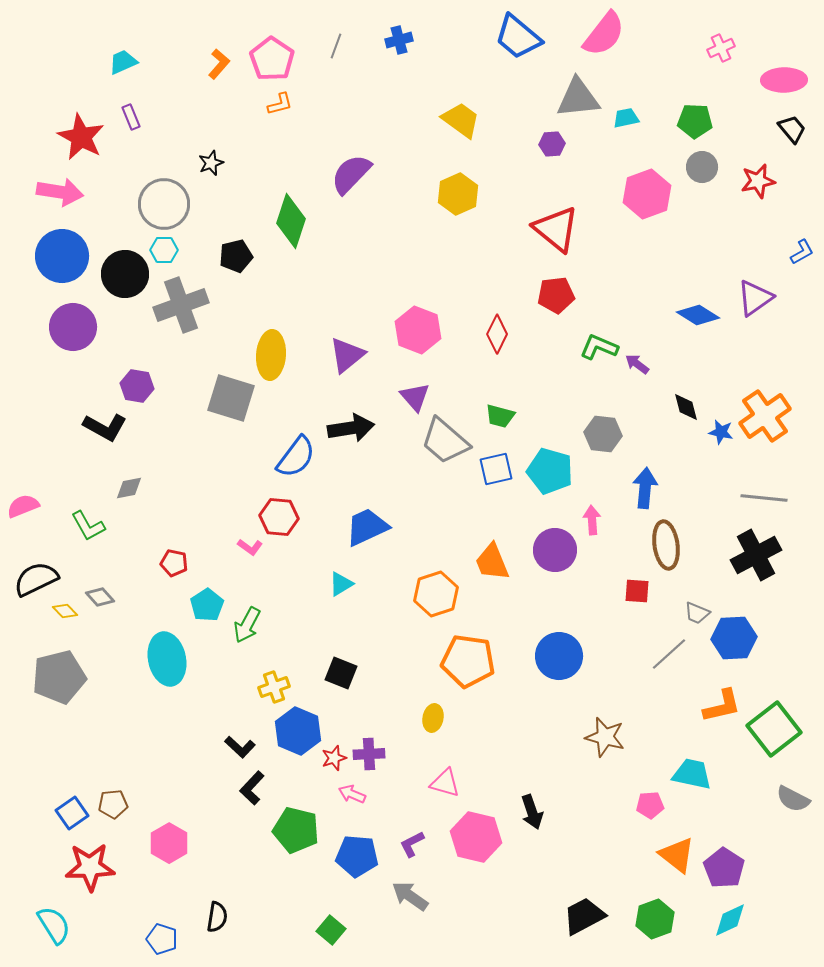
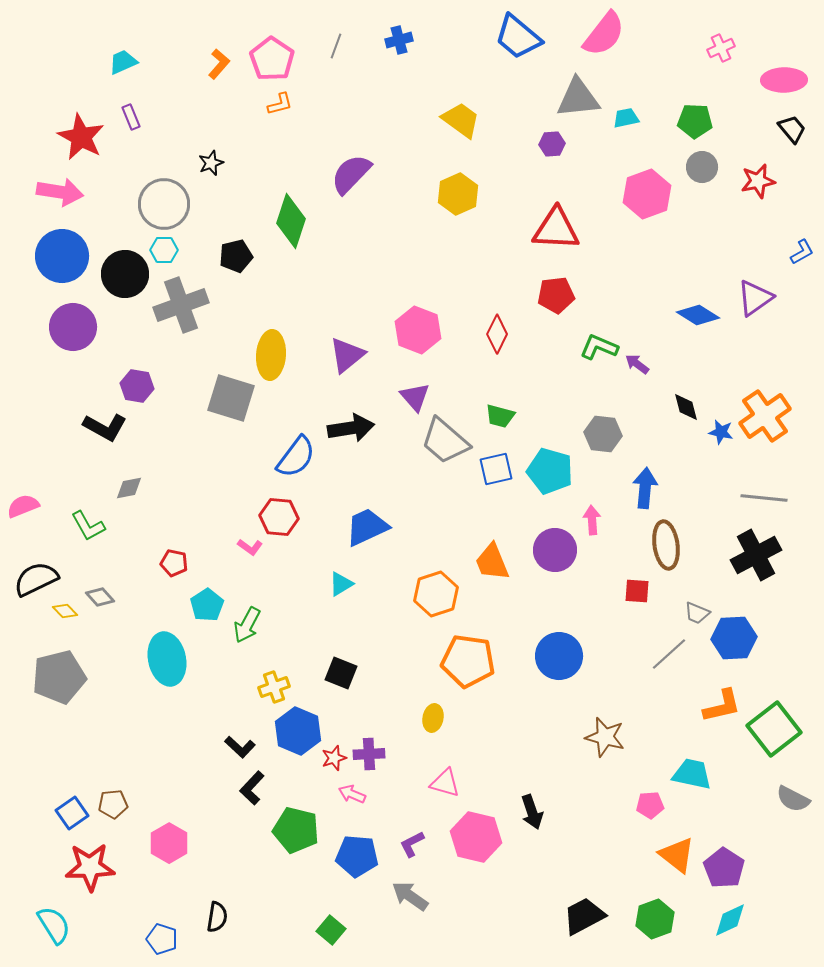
red triangle at (556, 229): rotated 36 degrees counterclockwise
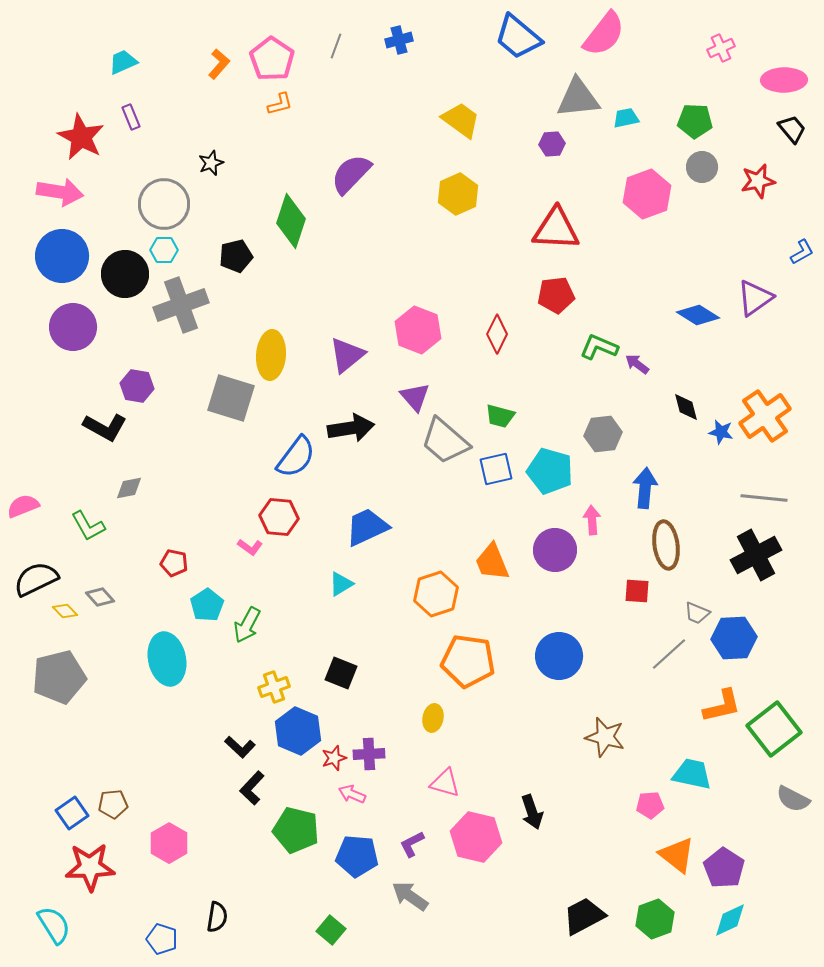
gray hexagon at (603, 434): rotated 12 degrees counterclockwise
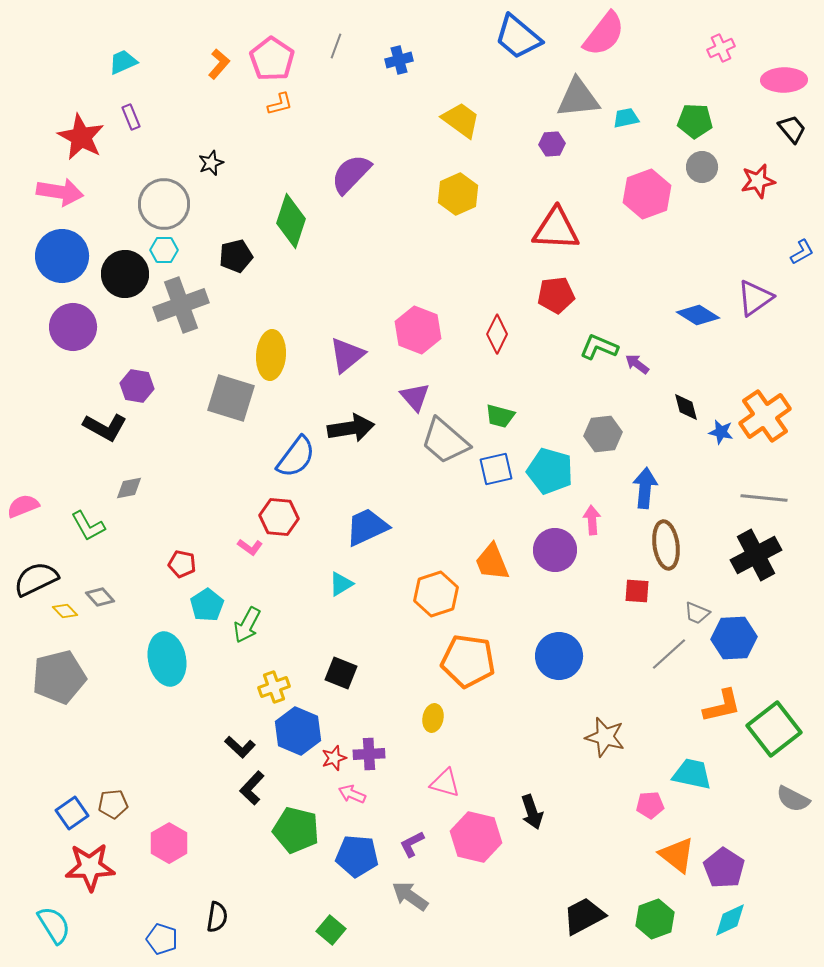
blue cross at (399, 40): moved 20 px down
red pentagon at (174, 563): moved 8 px right, 1 px down
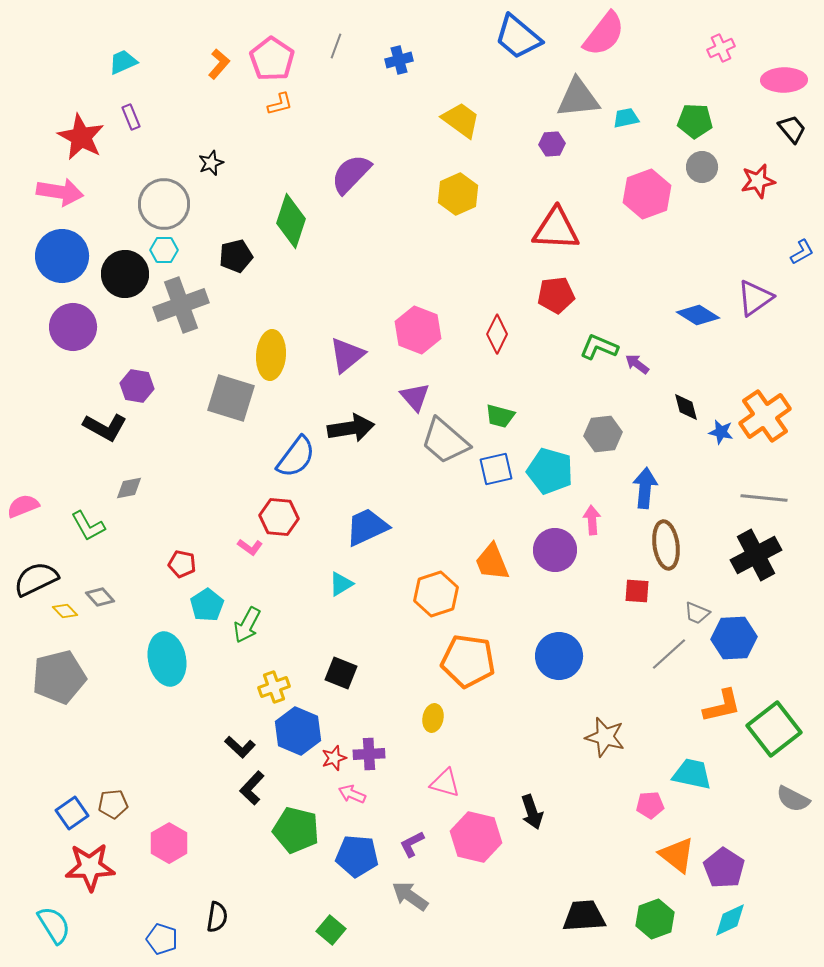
black trapezoid at (584, 916): rotated 24 degrees clockwise
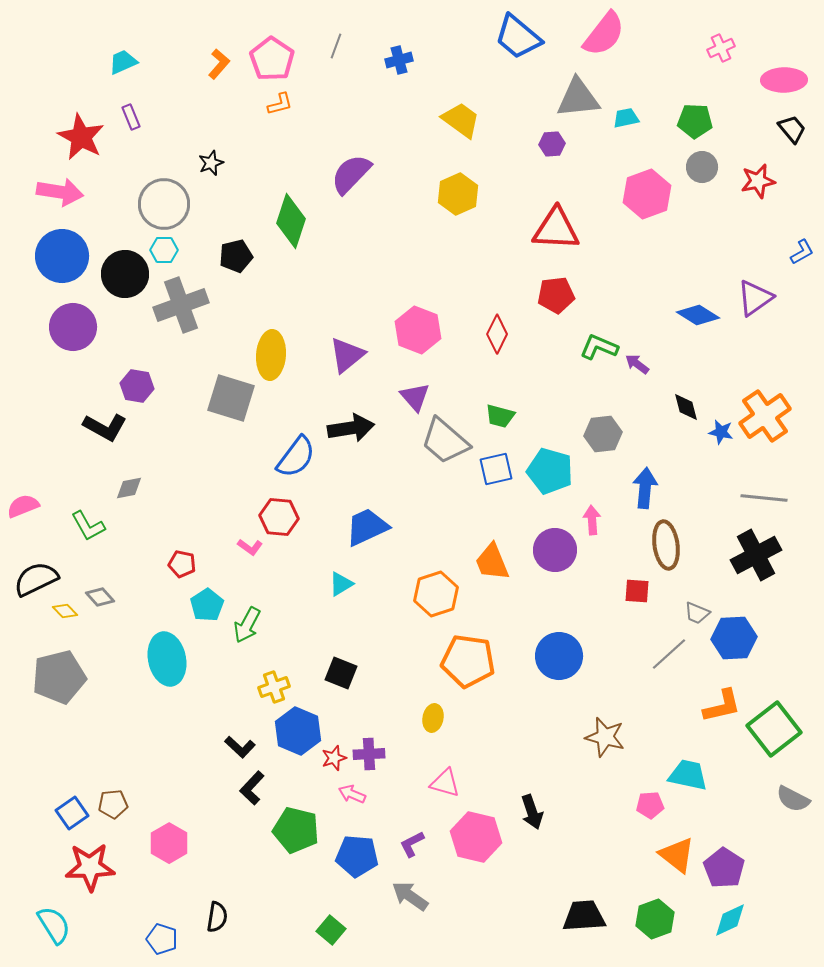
cyan trapezoid at (692, 774): moved 4 px left, 1 px down
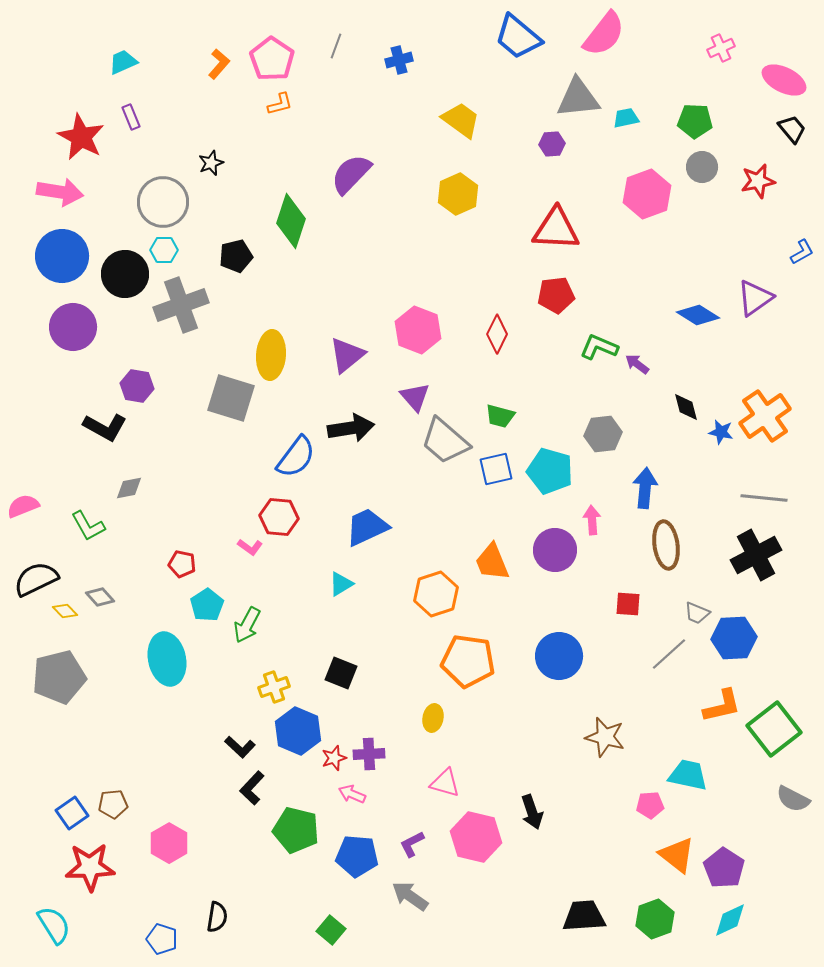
pink ellipse at (784, 80): rotated 27 degrees clockwise
gray circle at (164, 204): moved 1 px left, 2 px up
red square at (637, 591): moved 9 px left, 13 px down
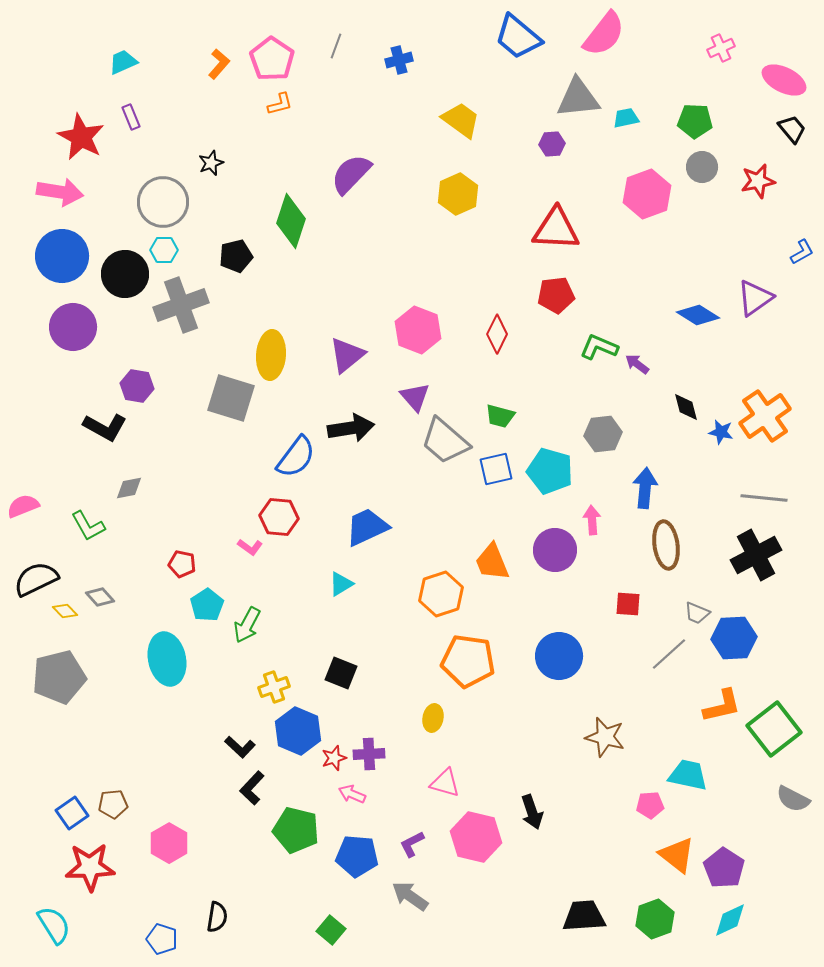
orange hexagon at (436, 594): moved 5 px right
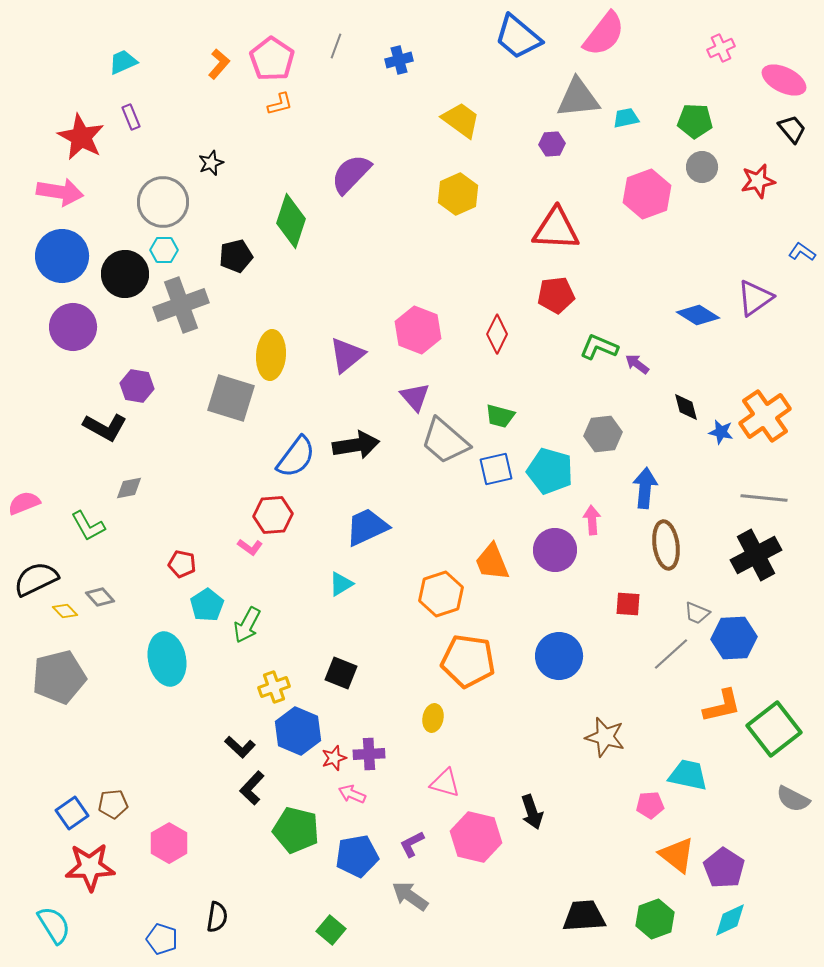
blue L-shape at (802, 252): rotated 116 degrees counterclockwise
black arrow at (351, 428): moved 5 px right, 17 px down
pink semicircle at (23, 506): moved 1 px right, 3 px up
red hexagon at (279, 517): moved 6 px left, 2 px up; rotated 9 degrees counterclockwise
gray line at (669, 654): moved 2 px right
blue pentagon at (357, 856): rotated 15 degrees counterclockwise
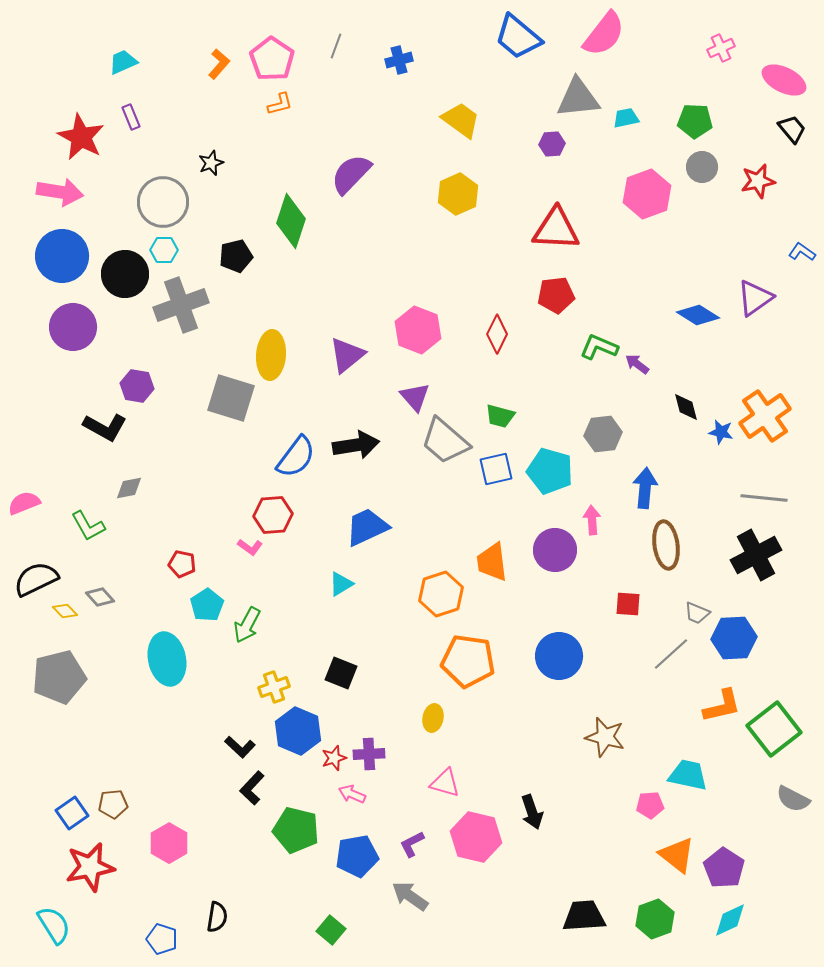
orange trapezoid at (492, 562): rotated 15 degrees clockwise
red star at (90, 867): rotated 9 degrees counterclockwise
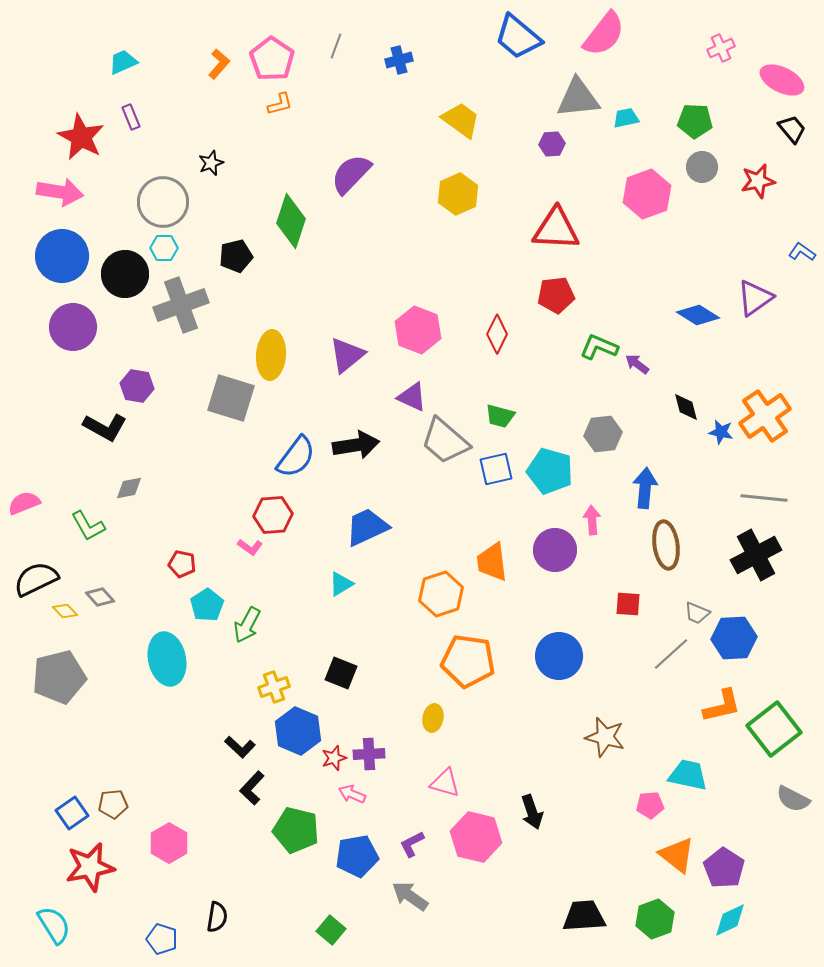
pink ellipse at (784, 80): moved 2 px left
cyan hexagon at (164, 250): moved 2 px up
purple triangle at (415, 397): moved 3 px left; rotated 24 degrees counterclockwise
